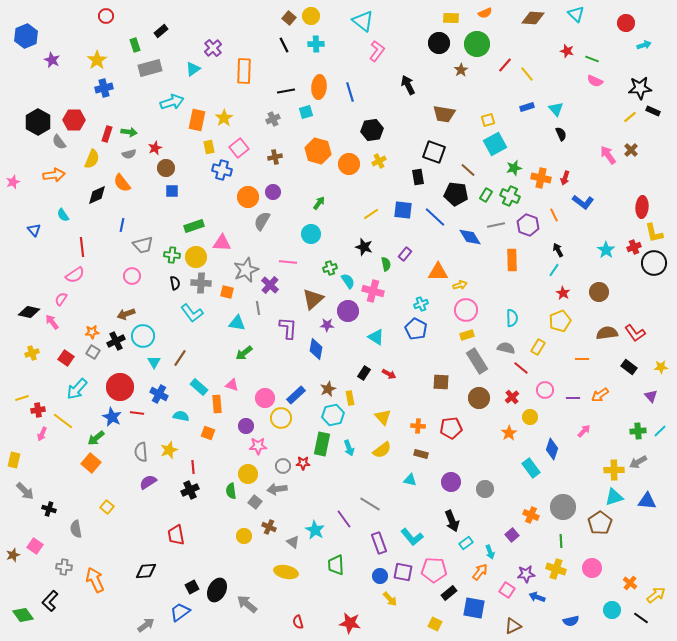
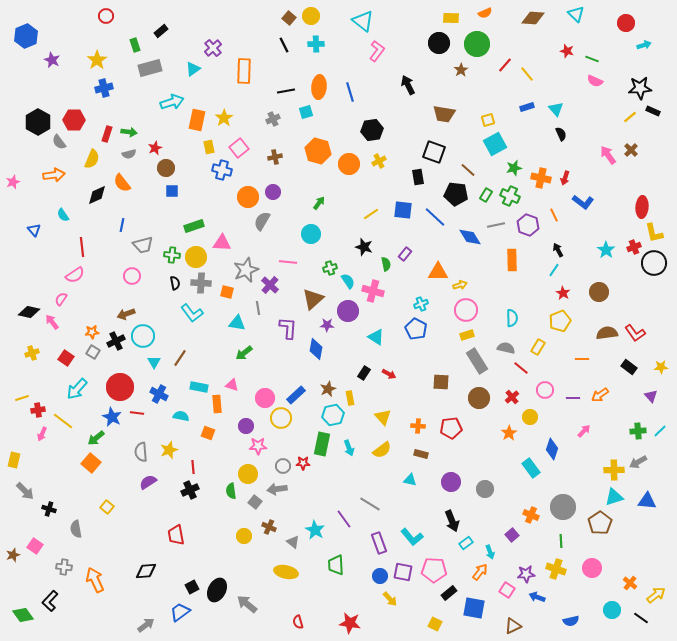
cyan rectangle at (199, 387): rotated 30 degrees counterclockwise
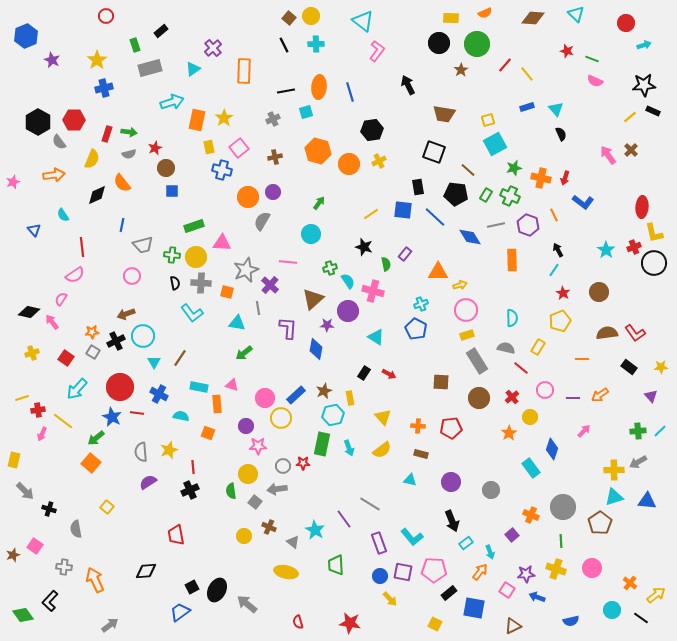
black star at (640, 88): moved 4 px right, 3 px up
black rectangle at (418, 177): moved 10 px down
brown star at (328, 389): moved 4 px left, 2 px down
gray circle at (485, 489): moved 6 px right, 1 px down
gray arrow at (146, 625): moved 36 px left
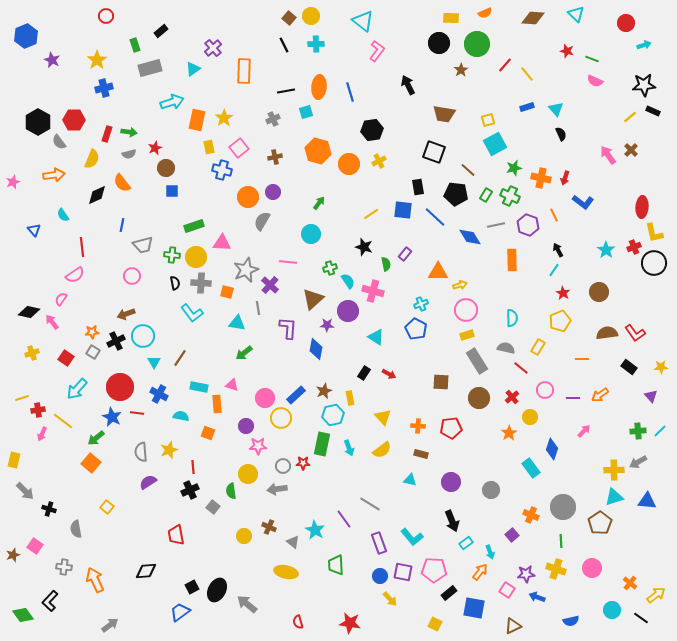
gray square at (255, 502): moved 42 px left, 5 px down
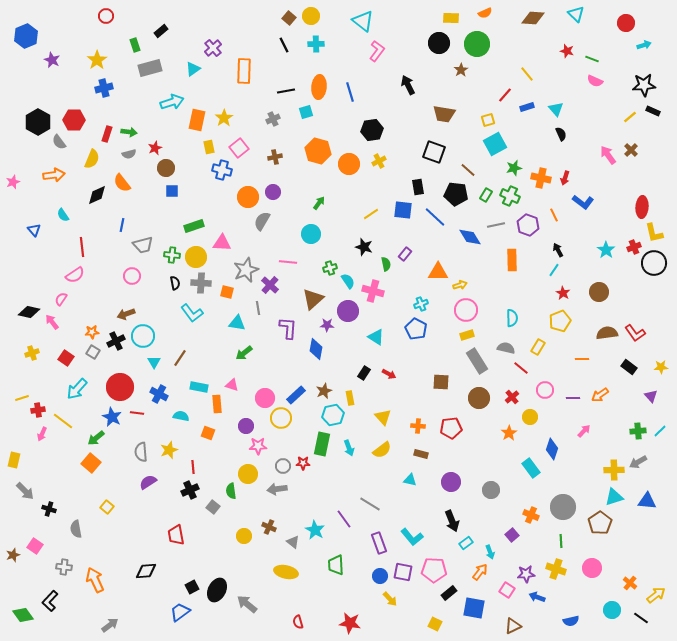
red line at (505, 65): moved 30 px down
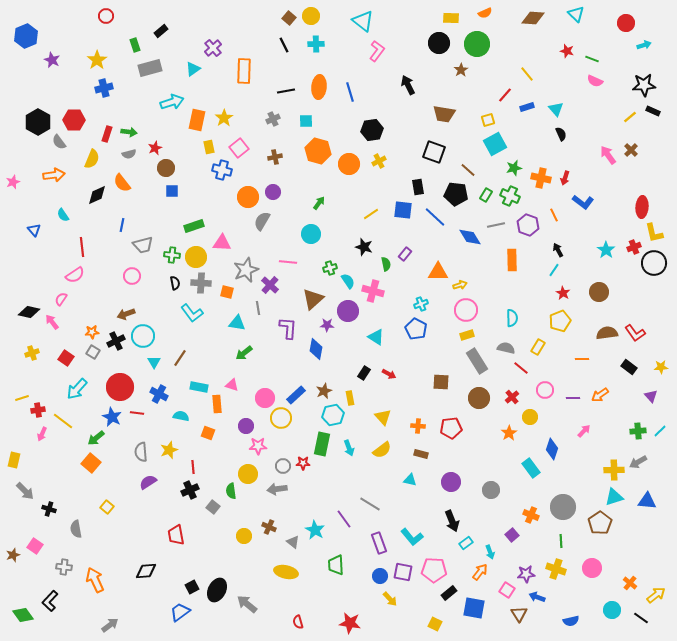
cyan square at (306, 112): moved 9 px down; rotated 16 degrees clockwise
brown triangle at (513, 626): moved 6 px right, 12 px up; rotated 36 degrees counterclockwise
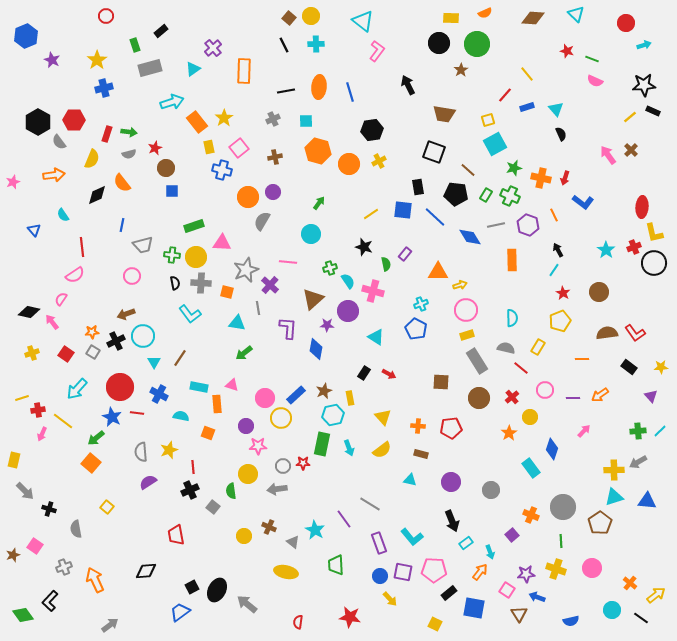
orange rectangle at (197, 120): moved 2 px down; rotated 50 degrees counterclockwise
cyan L-shape at (192, 313): moved 2 px left, 1 px down
red square at (66, 358): moved 4 px up
gray cross at (64, 567): rotated 28 degrees counterclockwise
red semicircle at (298, 622): rotated 24 degrees clockwise
red star at (350, 623): moved 6 px up
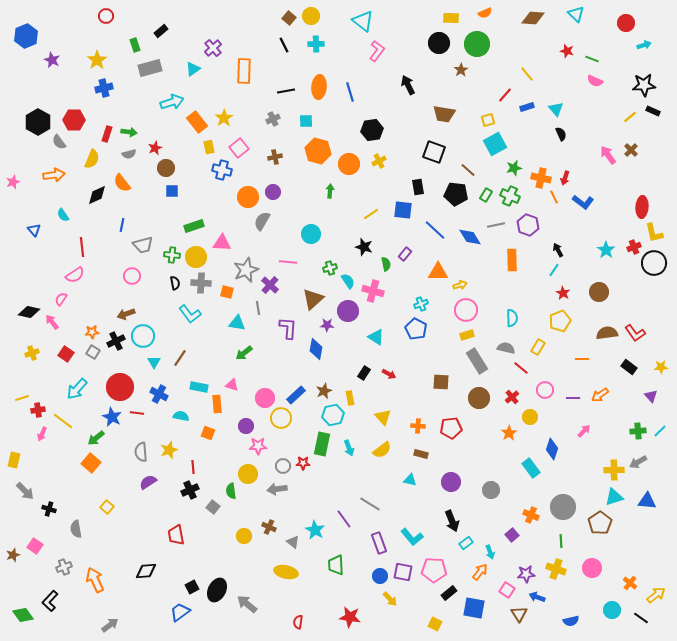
green arrow at (319, 203): moved 11 px right, 12 px up; rotated 32 degrees counterclockwise
orange line at (554, 215): moved 18 px up
blue line at (435, 217): moved 13 px down
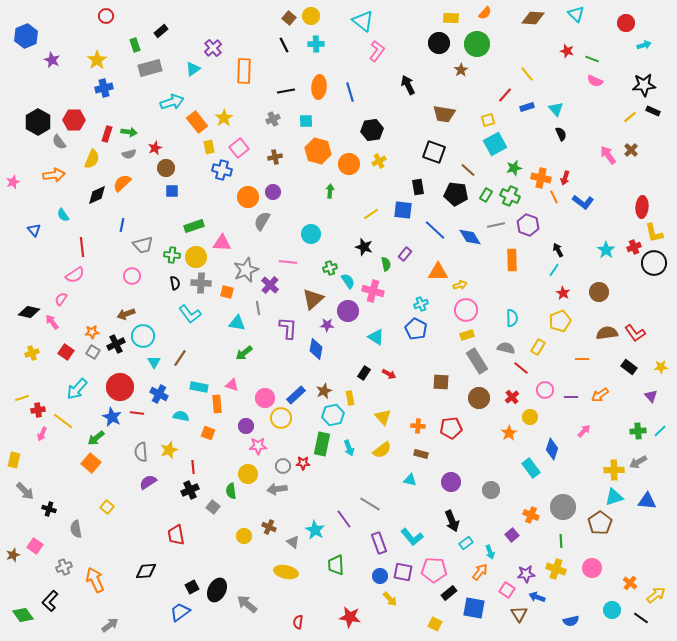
orange semicircle at (485, 13): rotated 24 degrees counterclockwise
orange semicircle at (122, 183): rotated 84 degrees clockwise
black cross at (116, 341): moved 3 px down
red square at (66, 354): moved 2 px up
purple line at (573, 398): moved 2 px left, 1 px up
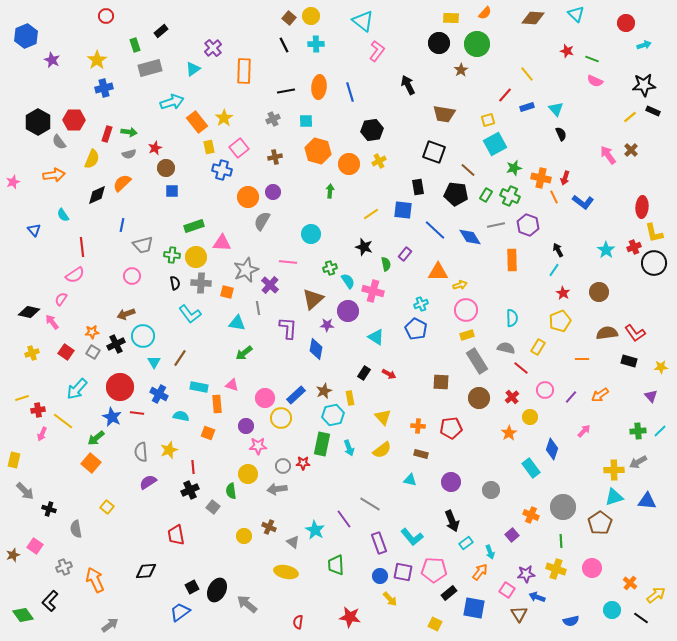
black rectangle at (629, 367): moved 6 px up; rotated 21 degrees counterclockwise
purple line at (571, 397): rotated 48 degrees counterclockwise
